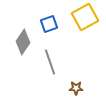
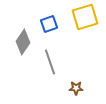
yellow square: rotated 12 degrees clockwise
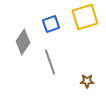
blue square: moved 2 px right
brown star: moved 11 px right, 7 px up
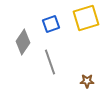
yellow square: moved 1 px right, 1 px down
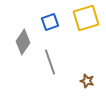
blue square: moved 1 px left, 2 px up
brown star: rotated 16 degrees clockwise
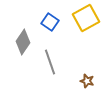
yellow square: rotated 12 degrees counterclockwise
blue square: rotated 36 degrees counterclockwise
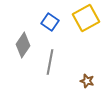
gray diamond: moved 3 px down
gray line: rotated 30 degrees clockwise
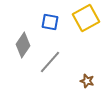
blue square: rotated 24 degrees counterclockwise
gray line: rotated 30 degrees clockwise
